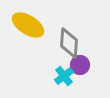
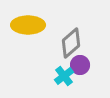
yellow ellipse: rotated 32 degrees counterclockwise
gray diamond: moved 2 px right; rotated 44 degrees clockwise
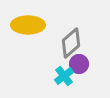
purple circle: moved 1 px left, 1 px up
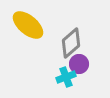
yellow ellipse: rotated 40 degrees clockwise
cyan cross: moved 2 px right, 1 px down; rotated 18 degrees clockwise
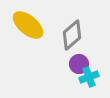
gray diamond: moved 1 px right, 8 px up
cyan cross: moved 23 px right
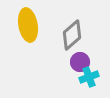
yellow ellipse: rotated 40 degrees clockwise
purple circle: moved 1 px right, 2 px up
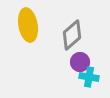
cyan cross: rotated 30 degrees clockwise
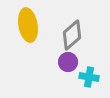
purple circle: moved 12 px left
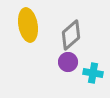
gray diamond: moved 1 px left
cyan cross: moved 4 px right, 4 px up
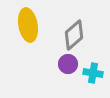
gray diamond: moved 3 px right
purple circle: moved 2 px down
